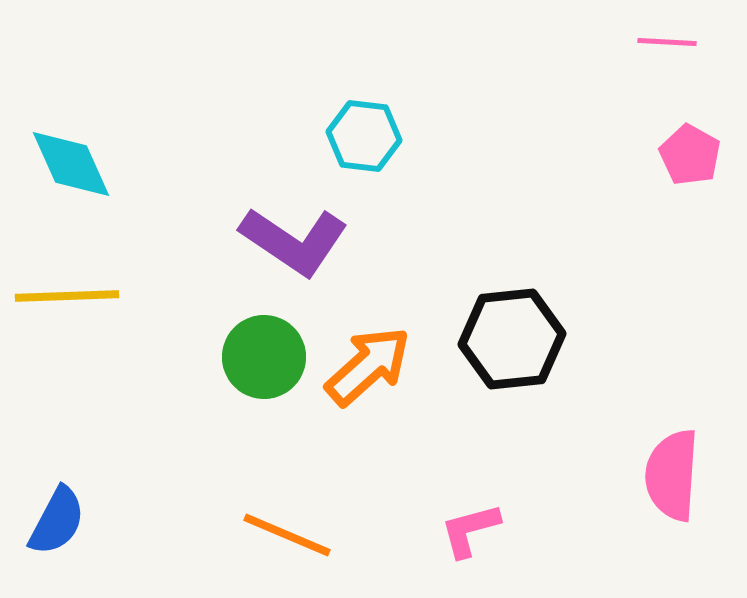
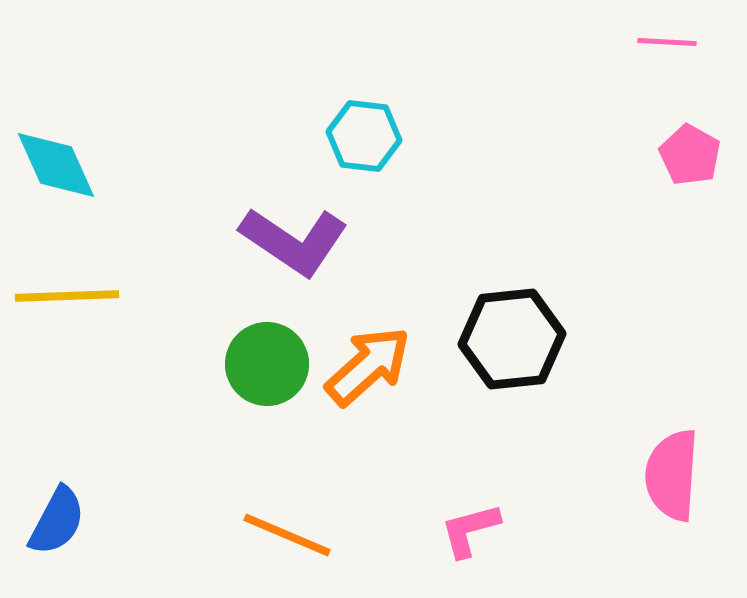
cyan diamond: moved 15 px left, 1 px down
green circle: moved 3 px right, 7 px down
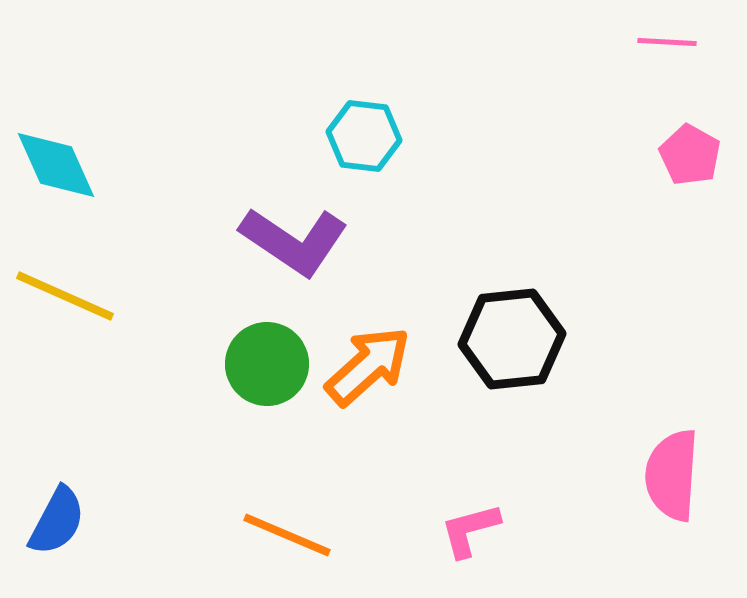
yellow line: moved 2 px left; rotated 26 degrees clockwise
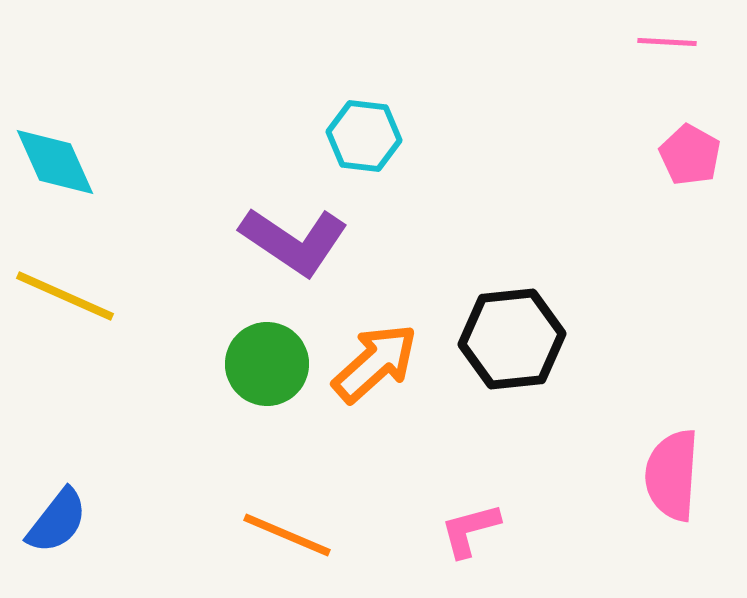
cyan diamond: moved 1 px left, 3 px up
orange arrow: moved 7 px right, 3 px up
blue semicircle: rotated 10 degrees clockwise
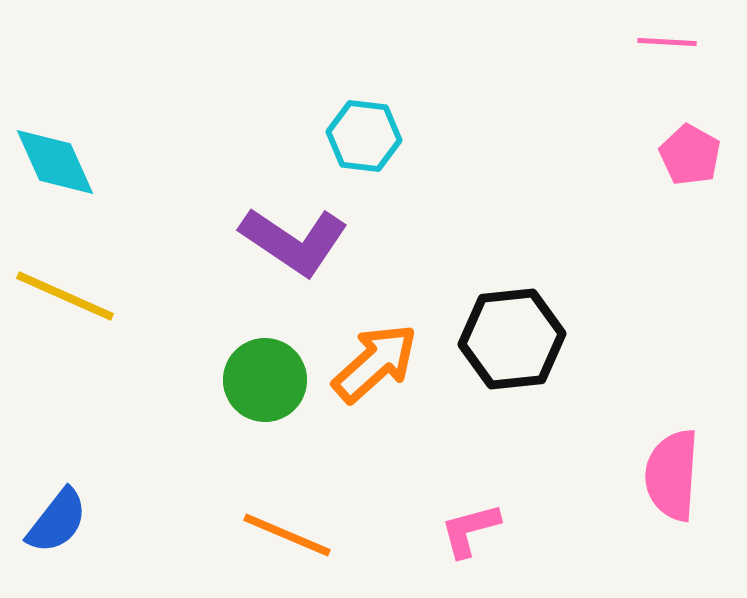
green circle: moved 2 px left, 16 px down
